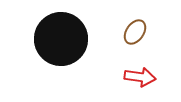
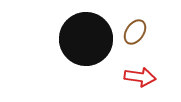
black circle: moved 25 px right
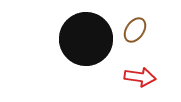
brown ellipse: moved 2 px up
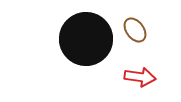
brown ellipse: rotated 70 degrees counterclockwise
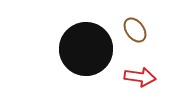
black circle: moved 10 px down
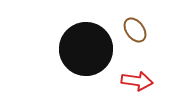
red arrow: moved 3 px left, 4 px down
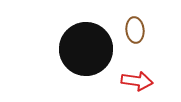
brown ellipse: rotated 30 degrees clockwise
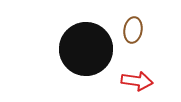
brown ellipse: moved 2 px left; rotated 15 degrees clockwise
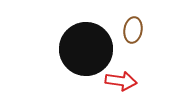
red arrow: moved 16 px left
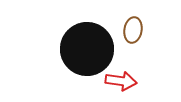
black circle: moved 1 px right
